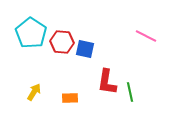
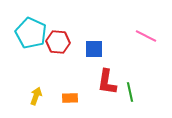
cyan pentagon: rotated 8 degrees counterclockwise
red hexagon: moved 4 px left
blue square: moved 9 px right; rotated 12 degrees counterclockwise
yellow arrow: moved 2 px right, 4 px down; rotated 12 degrees counterclockwise
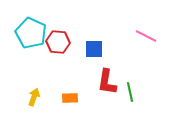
yellow arrow: moved 2 px left, 1 px down
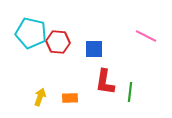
cyan pentagon: rotated 12 degrees counterclockwise
red L-shape: moved 2 px left
green line: rotated 18 degrees clockwise
yellow arrow: moved 6 px right
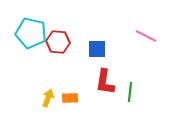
blue square: moved 3 px right
yellow arrow: moved 8 px right, 1 px down
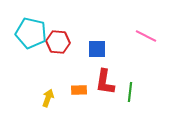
orange rectangle: moved 9 px right, 8 px up
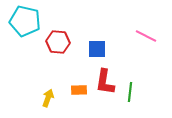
cyan pentagon: moved 6 px left, 12 px up
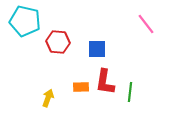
pink line: moved 12 px up; rotated 25 degrees clockwise
orange rectangle: moved 2 px right, 3 px up
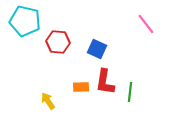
blue square: rotated 24 degrees clockwise
yellow arrow: moved 3 px down; rotated 54 degrees counterclockwise
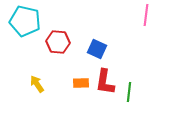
pink line: moved 9 px up; rotated 45 degrees clockwise
orange rectangle: moved 4 px up
green line: moved 1 px left
yellow arrow: moved 11 px left, 17 px up
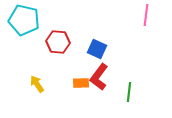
cyan pentagon: moved 1 px left, 1 px up
red L-shape: moved 6 px left, 5 px up; rotated 28 degrees clockwise
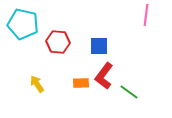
cyan pentagon: moved 1 px left, 4 px down
blue square: moved 2 px right, 3 px up; rotated 24 degrees counterclockwise
red L-shape: moved 5 px right, 1 px up
green line: rotated 60 degrees counterclockwise
